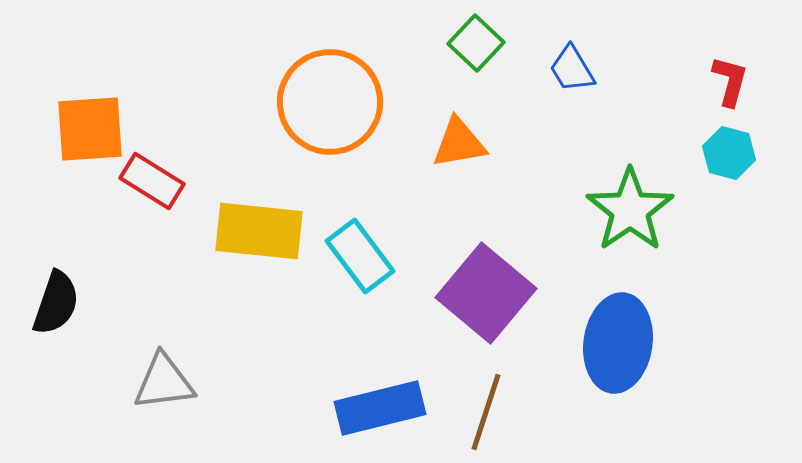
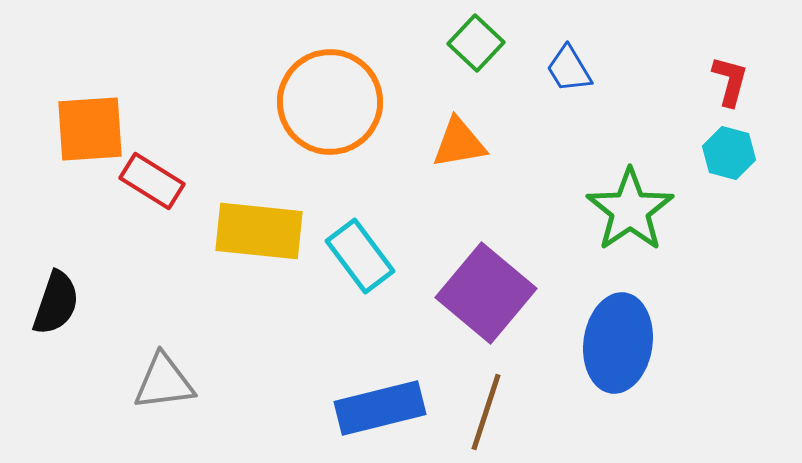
blue trapezoid: moved 3 px left
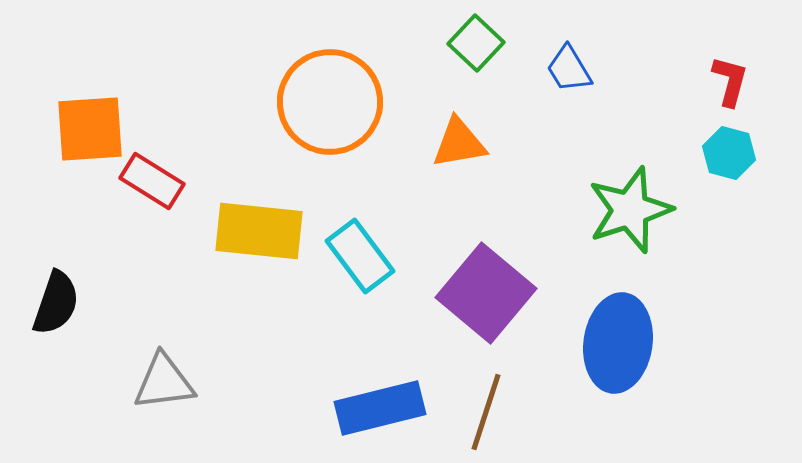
green star: rotated 16 degrees clockwise
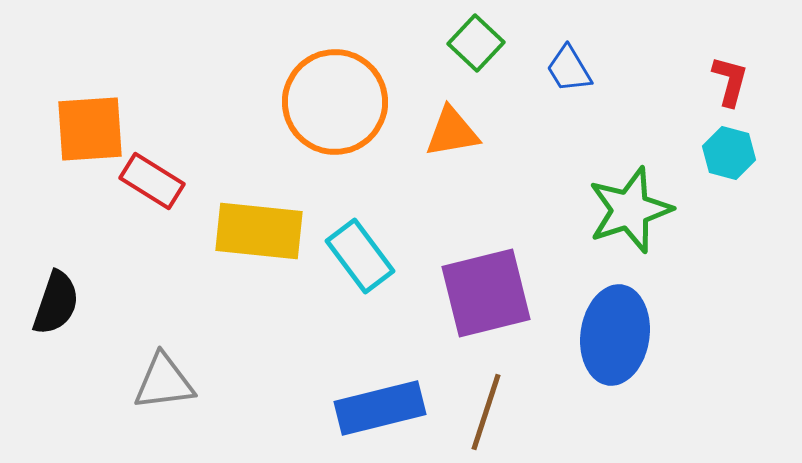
orange circle: moved 5 px right
orange triangle: moved 7 px left, 11 px up
purple square: rotated 36 degrees clockwise
blue ellipse: moved 3 px left, 8 px up
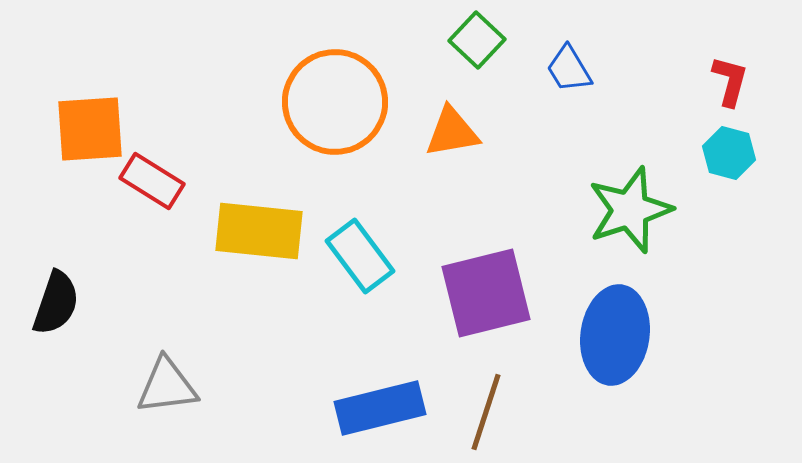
green square: moved 1 px right, 3 px up
gray triangle: moved 3 px right, 4 px down
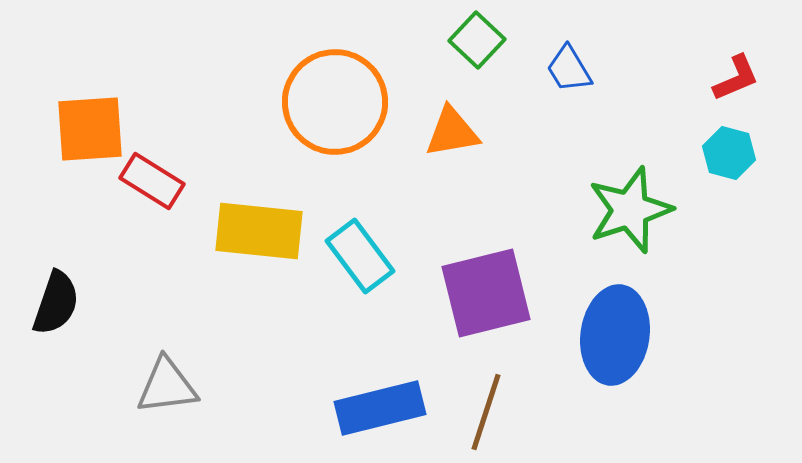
red L-shape: moved 6 px right, 3 px up; rotated 52 degrees clockwise
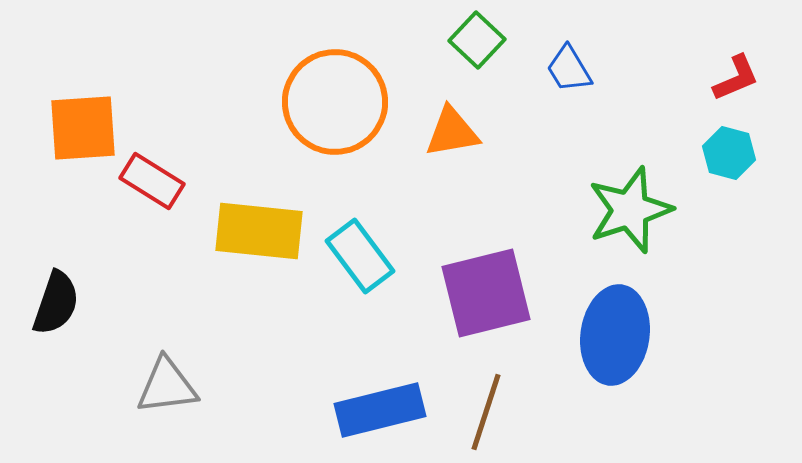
orange square: moved 7 px left, 1 px up
blue rectangle: moved 2 px down
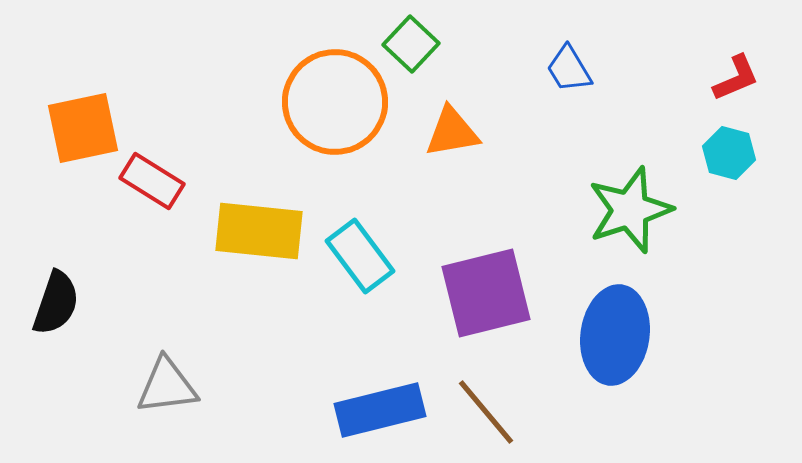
green square: moved 66 px left, 4 px down
orange square: rotated 8 degrees counterclockwise
brown line: rotated 58 degrees counterclockwise
